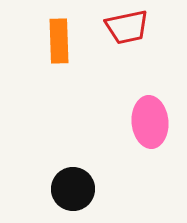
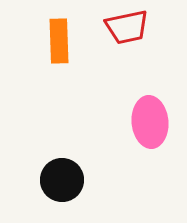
black circle: moved 11 px left, 9 px up
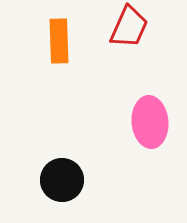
red trapezoid: moved 2 px right; rotated 54 degrees counterclockwise
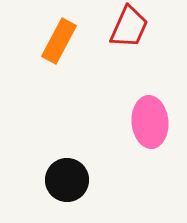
orange rectangle: rotated 30 degrees clockwise
black circle: moved 5 px right
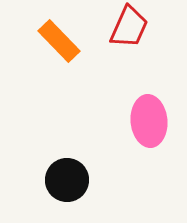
orange rectangle: rotated 72 degrees counterclockwise
pink ellipse: moved 1 px left, 1 px up
